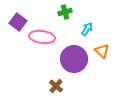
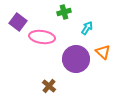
green cross: moved 1 px left
cyan arrow: moved 1 px up
orange triangle: moved 1 px right, 1 px down
purple circle: moved 2 px right
brown cross: moved 7 px left
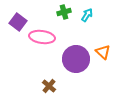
cyan arrow: moved 13 px up
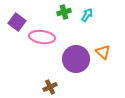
purple square: moved 1 px left
brown cross: moved 1 px right, 1 px down; rotated 24 degrees clockwise
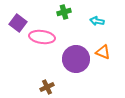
cyan arrow: moved 10 px right, 6 px down; rotated 112 degrees counterclockwise
purple square: moved 1 px right, 1 px down
orange triangle: rotated 21 degrees counterclockwise
brown cross: moved 3 px left
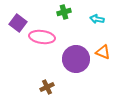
cyan arrow: moved 2 px up
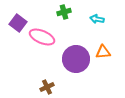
pink ellipse: rotated 15 degrees clockwise
orange triangle: rotated 28 degrees counterclockwise
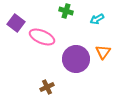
green cross: moved 2 px right, 1 px up; rotated 32 degrees clockwise
cyan arrow: rotated 40 degrees counterclockwise
purple square: moved 2 px left
orange triangle: rotated 49 degrees counterclockwise
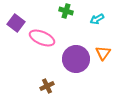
pink ellipse: moved 1 px down
orange triangle: moved 1 px down
brown cross: moved 1 px up
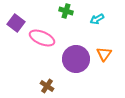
orange triangle: moved 1 px right, 1 px down
brown cross: rotated 32 degrees counterclockwise
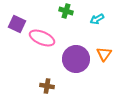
purple square: moved 1 px right, 1 px down; rotated 12 degrees counterclockwise
brown cross: rotated 24 degrees counterclockwise
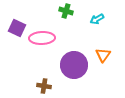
purple square: moved 4 px down
pink ellipse: rotated 25 degrees counterclockwise
orange triangle: moved 1 px left, 1 px down
purple circle: moved 2 px left, 6 px down
brown cross: moved 3 px left
